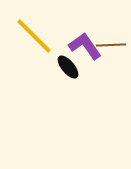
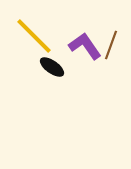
brown line: rotated 68 degrees counterclockwise
black ellipse: moved 16 px left; rotated 15 degrees counterclockwise
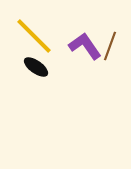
brown line: moved 1 px left, 1 px down
black ellipse: moved 16 px left
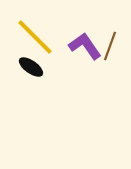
yellow line: moved 1 px right, 1 px down
black ellipse: moved 5 px left
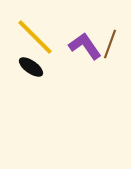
brown line: moved 2 px up
